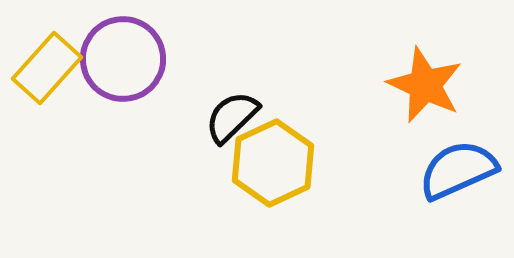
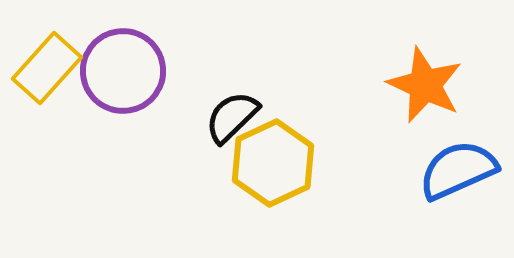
purple circle: moved 12 px down
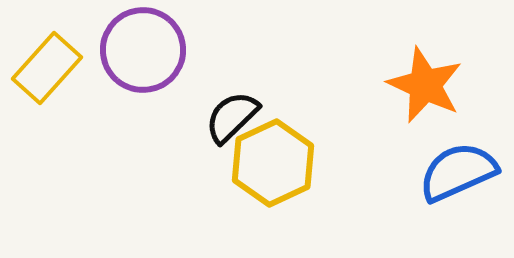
purple circle: moved 20 px right, 21 px up
blue semicircle: moved 2 px down
